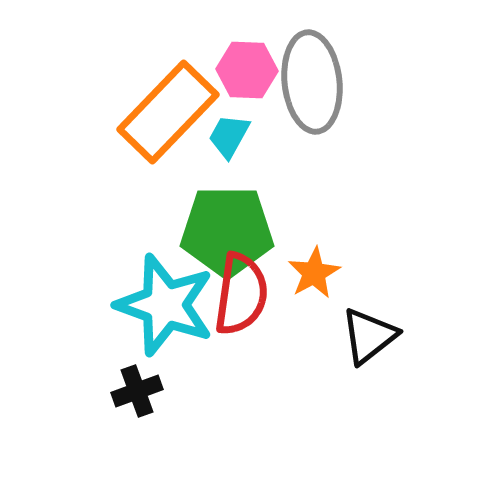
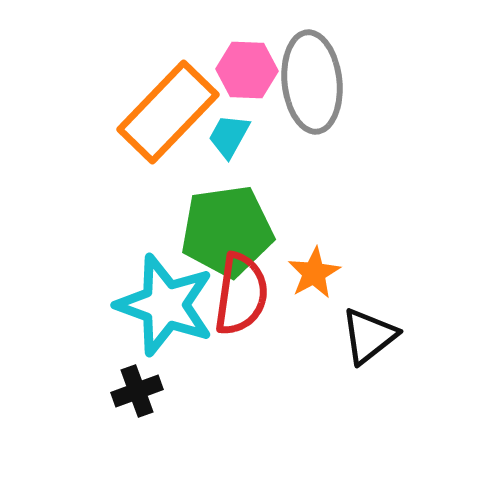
green pentagon: rotated 8 degrees counterclockwise
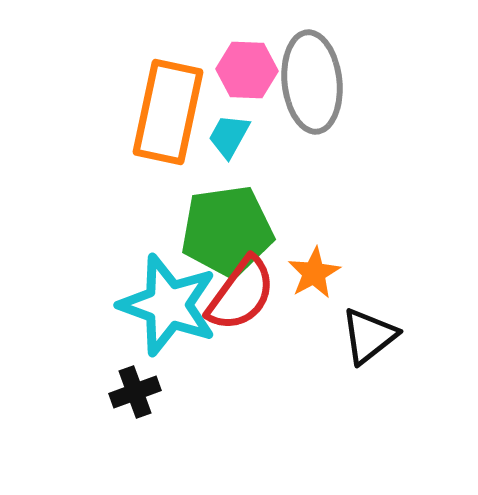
orange rectangle: rotated 32 degrees counterclockwise
red semicircle: rotated 28 degrees clockwise
cyan star: moved 3 px right
black cross: moved 2 px left, 1 px down
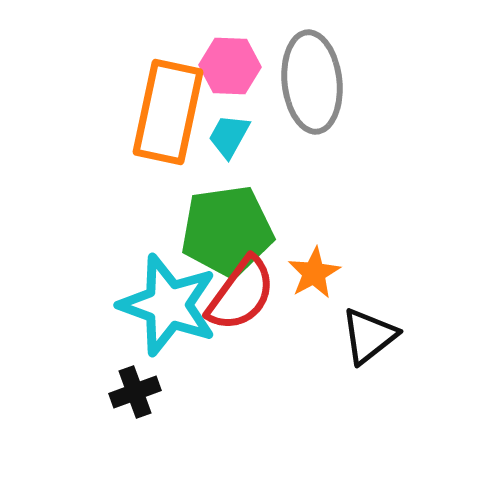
pink hexagon: moved 17 px left, 4 px up
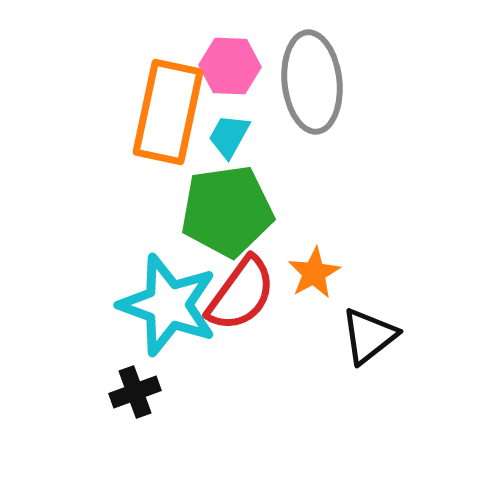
green pentagon: moved 20 px up
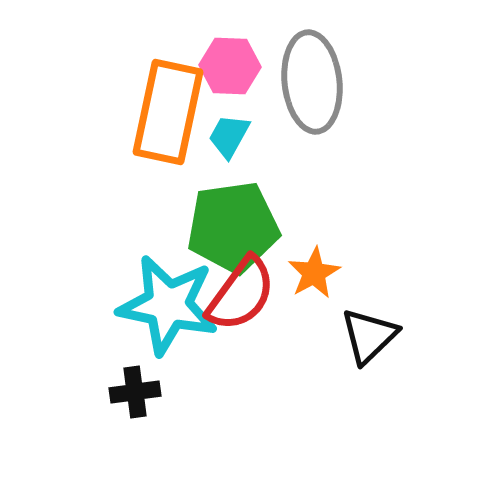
green pentagon: moved 6 px right, 16 px down
cyan star: rotated 8 degrees counterclockwise
black triangle: rotated 6 degrees counterclockwise
black cross: rotated 12 degrees clockwise
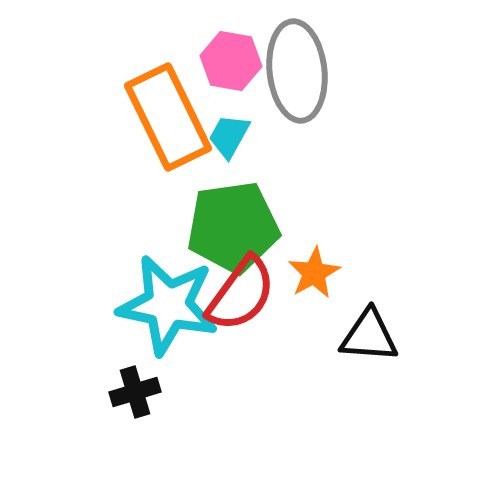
pink hexagon: moved 1 px right, 5 px up; rotated 8 degrees clockwise
gray ellipse: moved 15 px left, 11 px up
orange rectangle: moved 5 px down; rotated 38 degrees counterclockwise
black triangle: rotated 48 degrees clockwise
black cross: rotated 9 degrees counterclockwise
